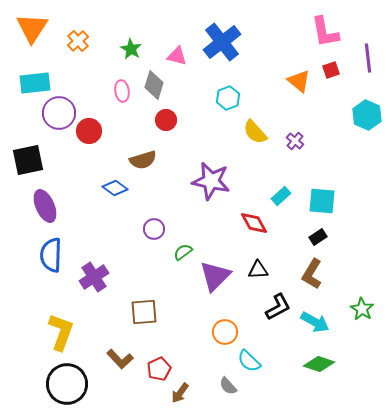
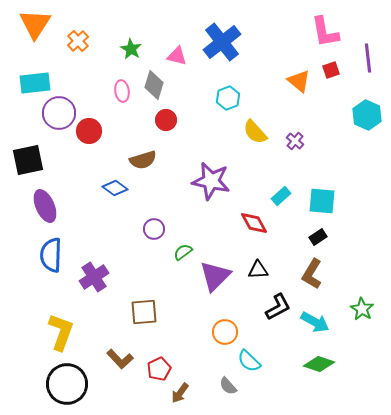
orange triangle at (32, 28): moved 3 px right, 4 px up
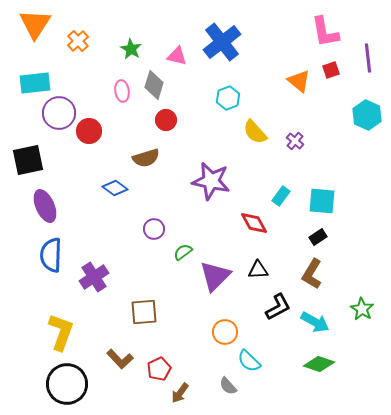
brown semicircle at (143, 160): moved 3 px right, 2 px up
cyan rectangle at (281, 196): rotated 12 degrees counterclockwise
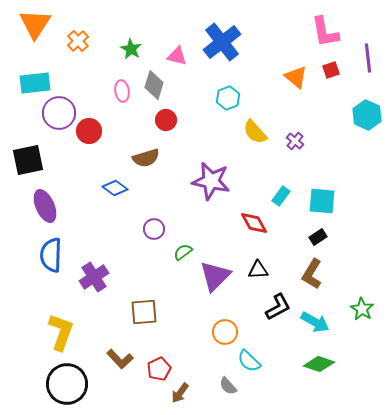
orange triangle at (299, 81): moved 3 px left, 4 px up
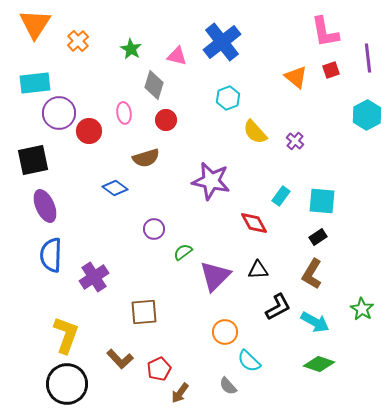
pink ellipse at (122, 91): moved 2 px right, 22 px down
cyan hexagon at (367, 115): rotated 8 degrees clockwise
black square at (28, 160): moved 5 px right
yellow L-shape at (61, 332): moved 5 px right, 3 px down
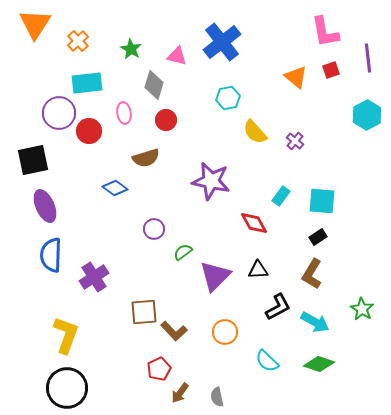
cyan rectangle at (35, 83): moved 52 px right
cyan hexagon at (228, 98): rotated 10 degrees clockwise
brown L-shape at (120, 359): moved 54 px right, 28 px up
cyan semicircle at (249, 361): moved 18 px right
black circle at (67, 384): moved 4 px down
gray semicircle at (228, 386): moved 11 px left, 11 px down; rotated 30 degrees clockwise
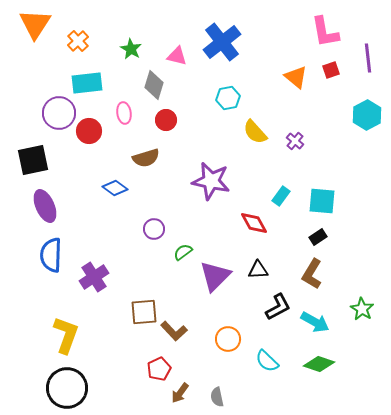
orange circle at (225, 332): moved 3 px right, 7 px down
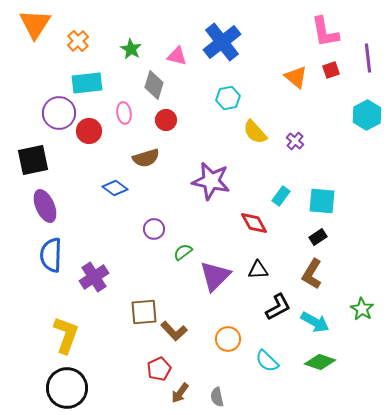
green diamond at (319, 364): moved 1 px right, 2 px up
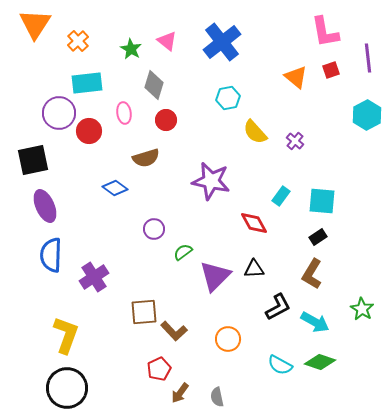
pink triangle at (177, 56): moved 10 px left, 15 px up; rotated 25 degrees clockwise
black triangle at (258, 270): moved 4 px left, 1 px up
cyan semicircle at (267, 361): moved 13 px right, 4 px down; rotated 15 degrees counterclockwise
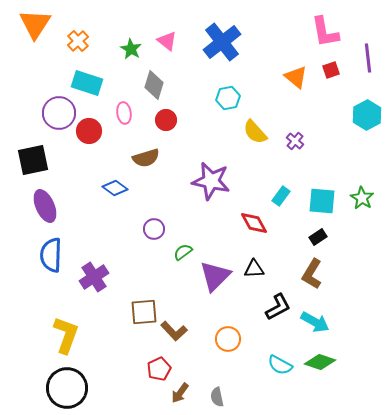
cyan rectangle at (87, 83): rotated 24 degrees clockwise
green star at (362, 309): moved 111 px up
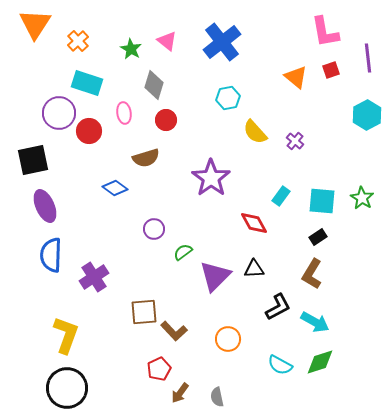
purple star at (211, 181): moved 3 px up; rotated 24 degrees clockwise
green diamond at (320, 362): rotated 36 degrees counterclockwise
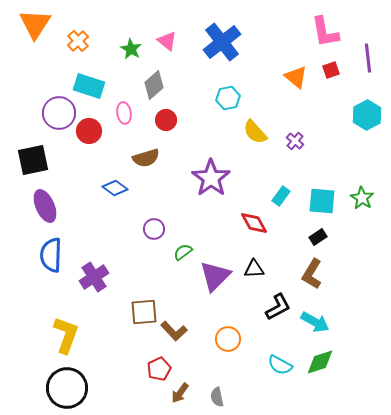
cyan rectangle at (87, 83): moved 2 px right, 3 px down
gray diamond at (154, 85): rotated 32 degrees clockwise
